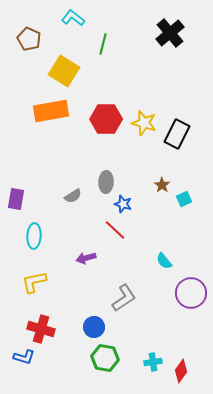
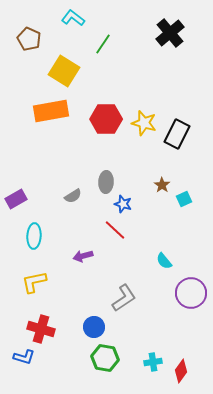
green line: rotated 20 degrees clockwise
purple rectangle: rotated 50 degrees clockwise
purple arrow: moved 3 px left, 2 px up
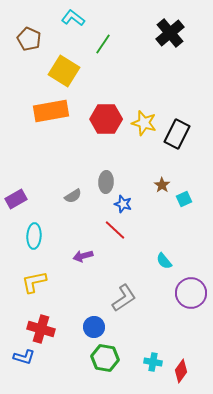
cyan cross: rotated 18 degrees clockwise
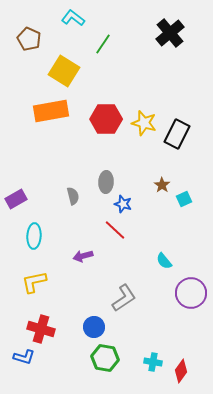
gray semicircle: rotated 72 degrees counterclockwise
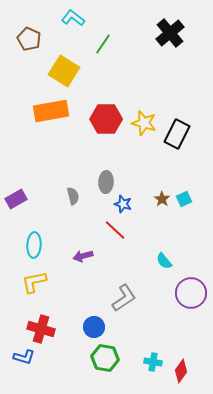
brown star: moved 14 px down
cyan ellipse: moved 9 px down
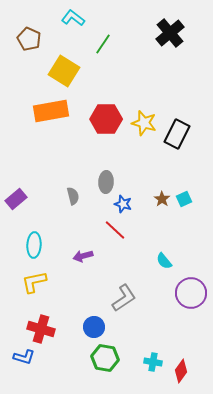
purple rectangle: rotated 10 degrees counterclockwise
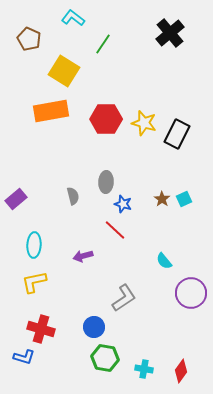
cyan cross: moved 9 px left, 7 px down
